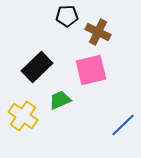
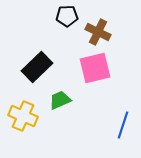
pink square: moved 4 px right, 2 px up
yellow cross: rotated 12 degrees counterclockwise
blue line: rotated 28 degrees counterclockwise
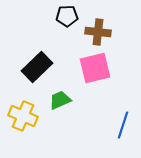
brown cross: rotated 20 degrees counterclockwise
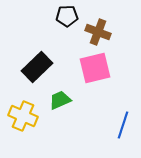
brown cross: rotated 15 degrees clockwise
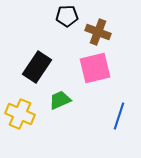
black rectangle: rotated 12 degrees counterclockwise
yellow cross: moved 3 px left, 2 px up
blue line: moved 4 px left, 9 px up
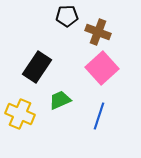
pink square: moved 7 px right; rotated 28 degrees counterclockwise
blue line: moved 20 px left
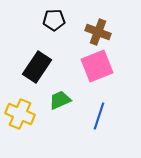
black pentagon: moved 13 px left, 4 px down
pink square: moved 5 px left, 2 px up; rotated 20 degrees clockwise
